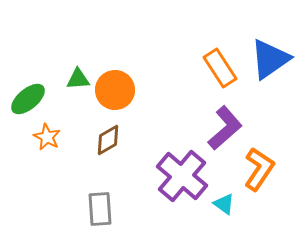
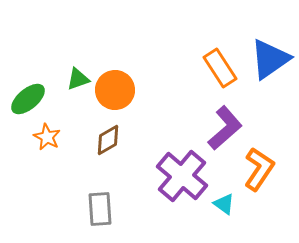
green triangle: rotated 15 degrees counterclockwise
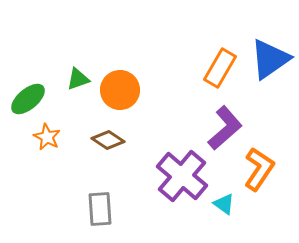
orange rectangle: rotated 63 degrees clockwise
orange circle: moved 5 px right
brown diamond: rotated 64 degrees clockwise
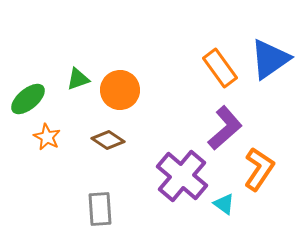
orange rectangle: rotated 66 degrees counterclockwise
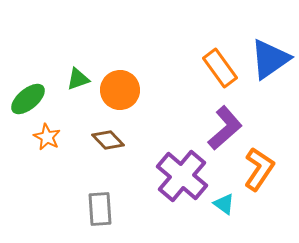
brown diamond: rotated 12 degrees clockwise
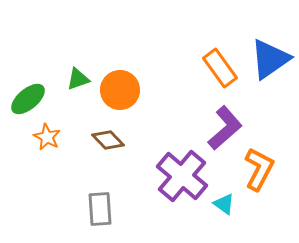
orange L-shape: rotated 6 degrees counterclockwise
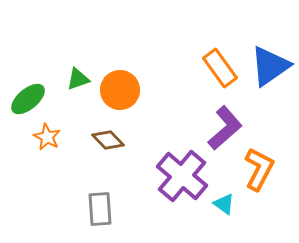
blue triangle: moved 7 px down
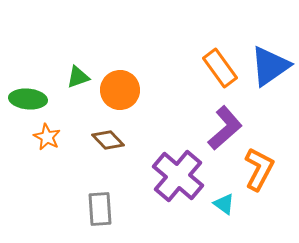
green triangle: moved 2 px up
green ellipse: rotated 45 degrees clockwise
purple cross: moved 4 px left
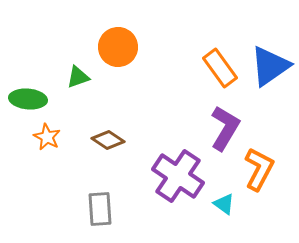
orange circle: moved 2 px left, 43 px up
purple L-shape: rotated 18 degrees counterclockwise
brown diamond: rotated 12 degrees counterclockwise
purple cross: rotated 6 degrees counterclockwise
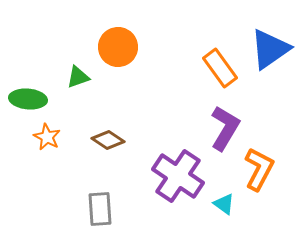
blue triangle: moved 17 px up
